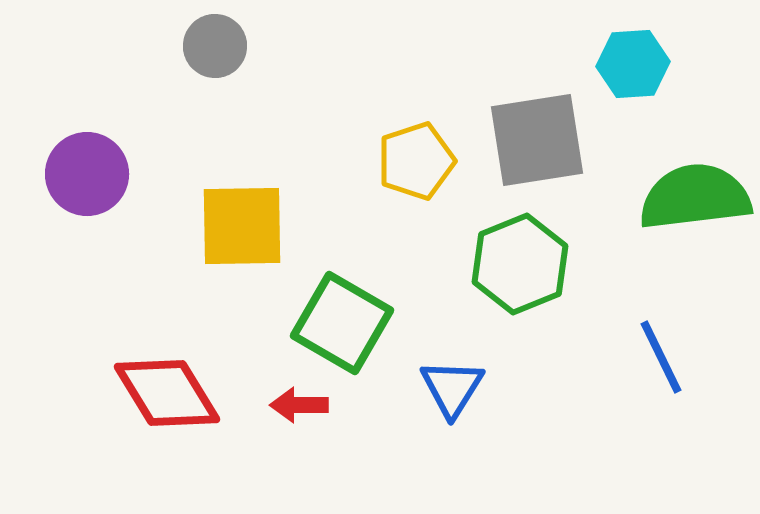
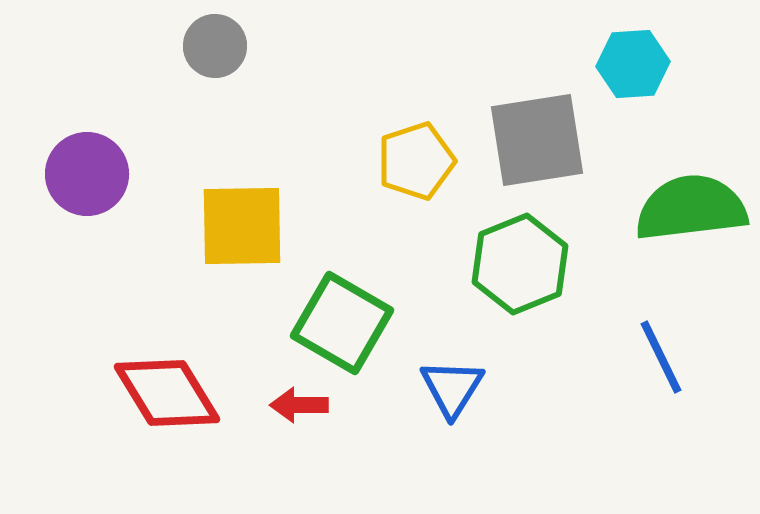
green semicircle: moved 4 px left, 11 px down
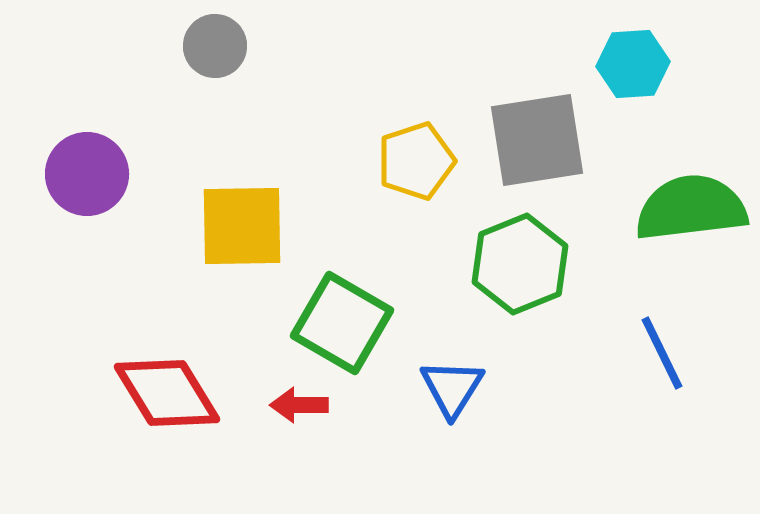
blue line: moved 1 px right, 4 px up
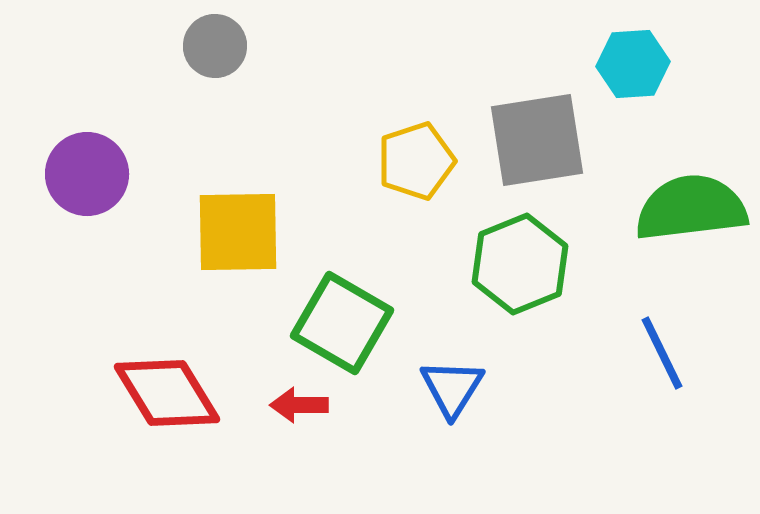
yellow square: moved 4 px left, 6 px down
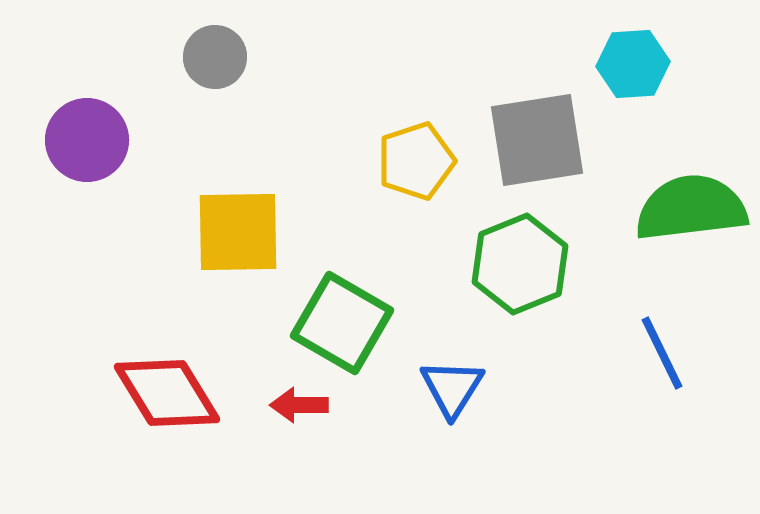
gray circle: moved 11 px down
purple circle: moved 34 px up
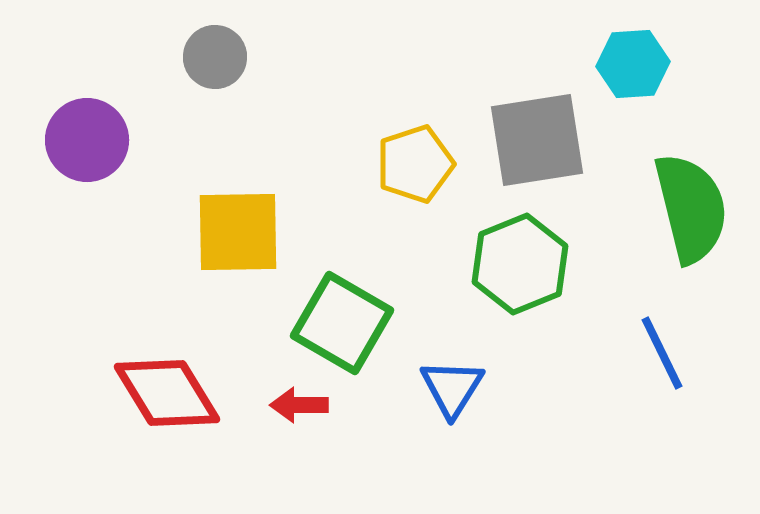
yellow pentagon: moved 1 px left, 3 px down
green semicircle: rotated 83 degrees clockwise
